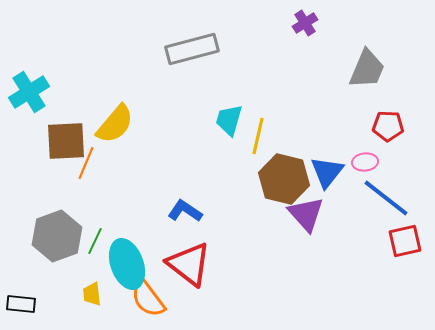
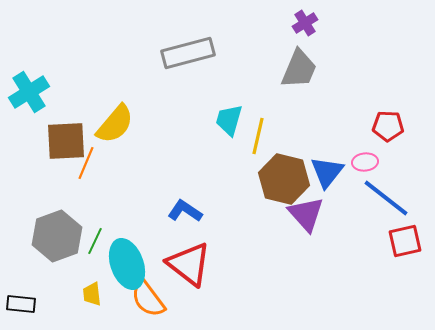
gray rectangle: moved 4 px left, 4 px down
gray trapezoid: moved 68 px left
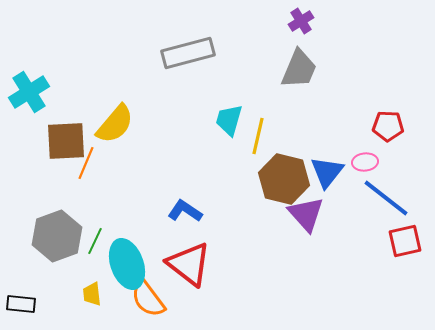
purple cross: moved 4 px left, 2 px up
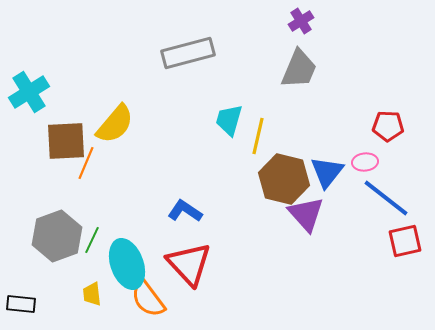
green line: moved 3 px left, 1 px up
red triangle: rotated 9 degrees clockwise
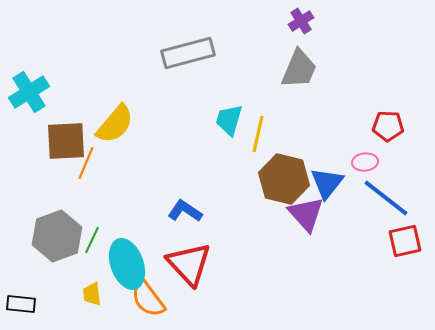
yellow line: moved 2 px up
blue triangle: moved 11 px down
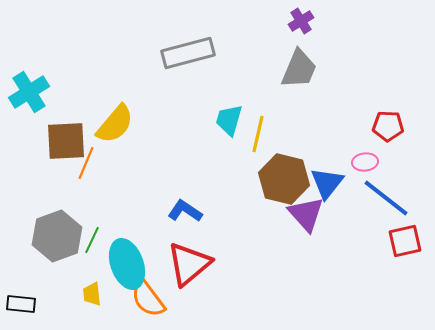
red triangle: rotated 33 degrees clockwise
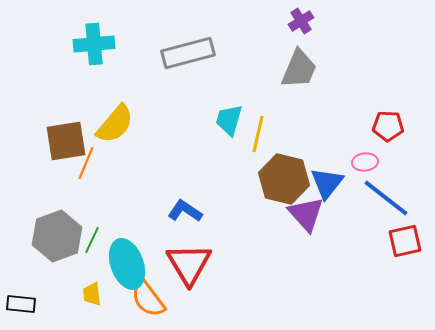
cyan cross: moved 65 px right, 48 px up; rotated 27 degrees clockwise
brown square: rotated 6 degrees counterclockwise
red triangle: rotated 21 degrees counterclockwise
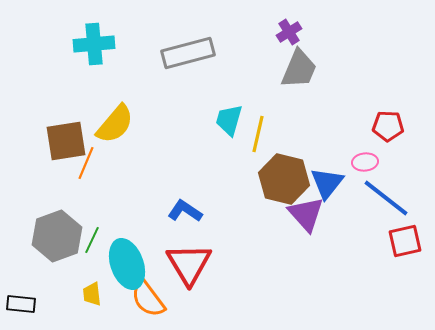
purple cross: moved 12 px left, 11 px down
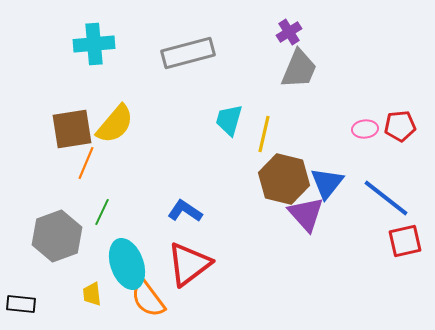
red pentagon: moved 12 px right; rotated 8 degrees counterclockwise
yellow line: moved 6 px right
brown square: moved 6 px right, 12 px up
pink ellipse: moved 33 px up
green line: moved 10 px right, 28 px up
red triangle: rotated 24 degrees clockwise
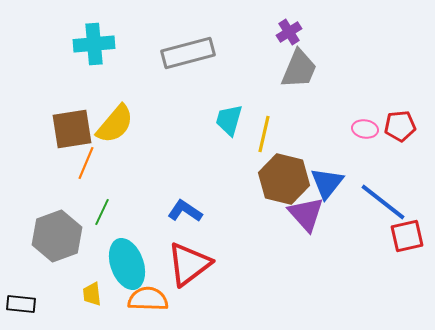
pink ellipse: rotated 15 degrees clockwise
blue line: moved 3 px left, 4 px down
red square: moved 2 px right, 5 px up
orange semicircle: rotated 129 degrees clockwise
